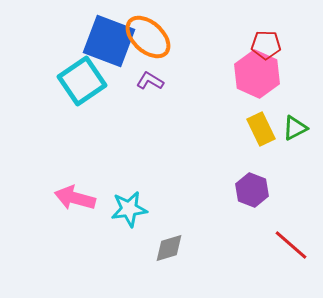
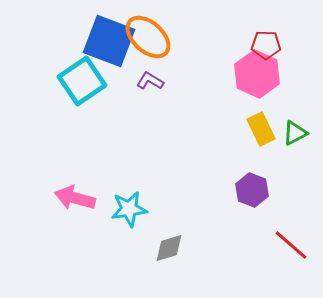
green triangle: moved 5 px down
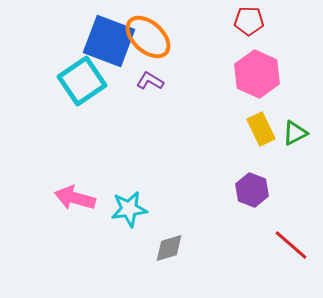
red pentagon: moved 17 px left, 24 px up
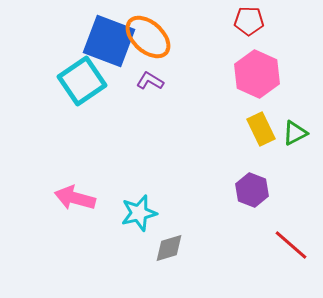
cyan star: moved 10 px right, 4 px down; rotated 6 degrees counterclockwise
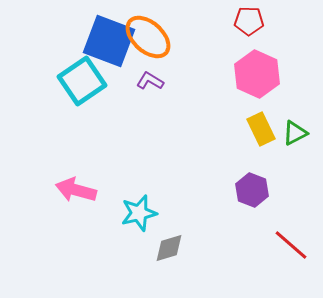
pink arrow: moved 1 px right, 8 px up
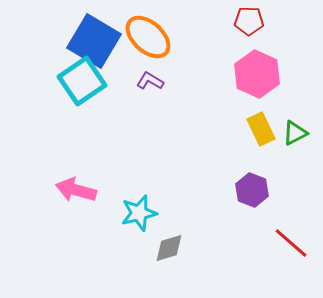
blue square: moved 15 px left; rotated 10 degrees clockwise
red line: moved 2 px up
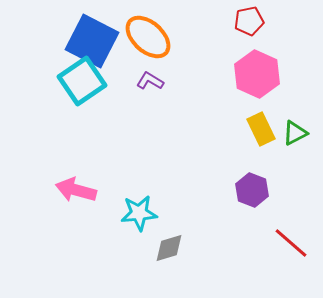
red pentagon: rotated 12 degrees counterclockwise
blue square: moved 2 px left; rotated 4 degrees counterclockwise
cyan star: rotated 9 degrees clockwise
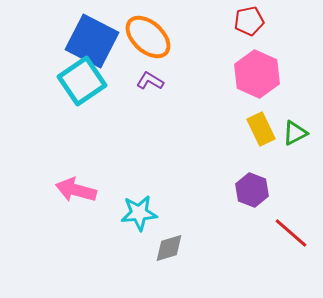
red line: moved 10 px up
